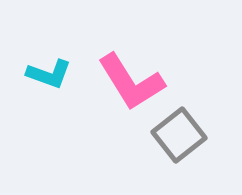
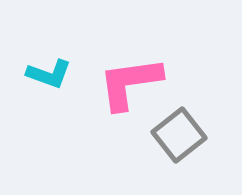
pink L-shape: moved 1 px left, 1 px down; rotated 114 degrees clockwise
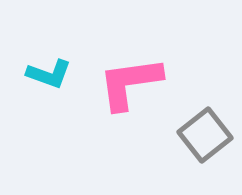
gray square: moved 26 px right
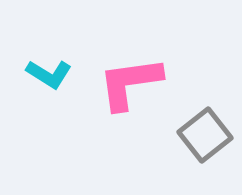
cyan L-shape: rotated 12 degrees clockwise
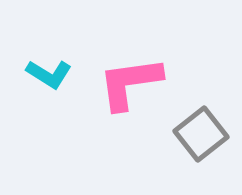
gray square: moved 4 px left, 1 px up
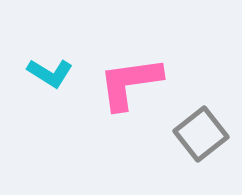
cyan L-shape: moved 1 px right, 1 px up
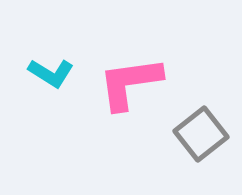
cyan L-shape: moved 1 px right
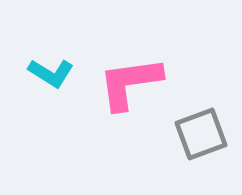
gray square: rotated 18 degrees clockwise
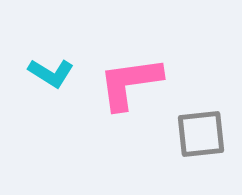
gray square: rotated 14 degrees clockwise
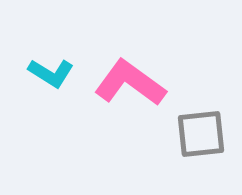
pink L-shape: rotated 44 degrees clockwise
